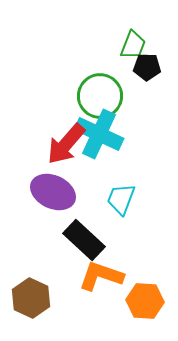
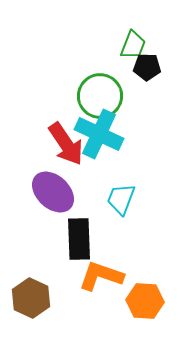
red arrow: rotated 75 degrees counterclockwise
purple ellipse: rotated 18 degrees clockwise
black rectangle: moved 5 px left, 1 px up; rotated 45 degrees clockwise
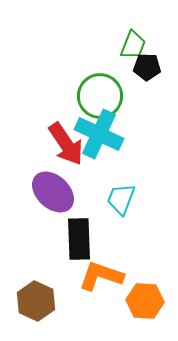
brown hexagon: moved 5 px right, 3 px down
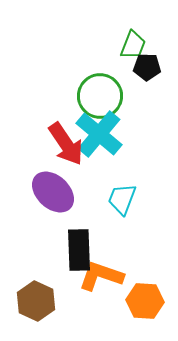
cyan cross: rotated 15 degrees clockwise
cyan trapezoid: moved 1 px right
black rectangle: moved 11 px down
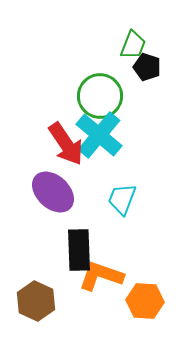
black pentagon: rotated 16 degrees clockwise
cyan cross: moved 1 px down
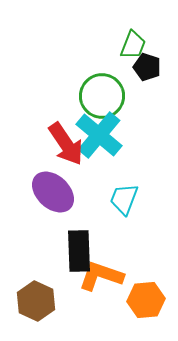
green circle: moved 2 px right
cyan trapezoid: moved 2 px right
black rectangle: moved 1 px down
orange hexagon: moved 1 px right, 1 px up; rotated 9 degrees counterclockwise
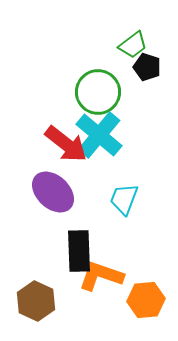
green trapezoid: rotated 32 degrees clockwise
green circle: moved 4 px left, 4 px up
red arrow: rotated 18 degrees counterclockwise
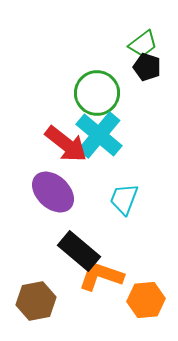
green trapezoid: moved 10 px right, 1 px up
green circle: moved 1 px left, 1 px down
black rectangle: rotated 48 degrees counterclockwise
brown hexagon: rotated 24 degrees clockwise
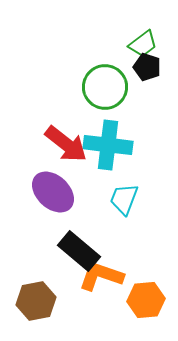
green circle: moved 8 px right, 6 px up
cyan cross: moved 9 px right, 10 px down; rotated 33 degrees counterclockwise
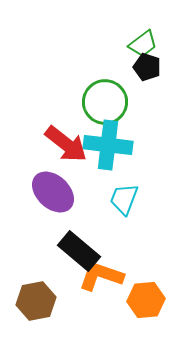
green circle: moved 15 px down
